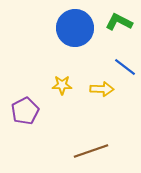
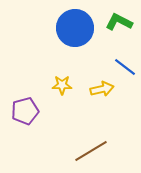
yellow arrow: rotated 15 degrees counterclockwise
purple pentagon: rotated 12 degrees clockwise
brown line: rotated 12 degrees counterclockwise
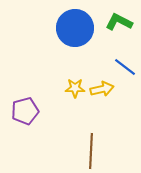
yellow star: moved 13 px right, 3 px down
brown line: rotated 56 degrees counterclockwise
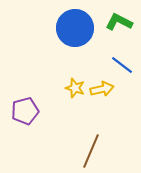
blue line: moved 3 px left, 2 px up
yellow star: rotated 18 degrees clockwise
brown line: rotated 20 degrees clockwise
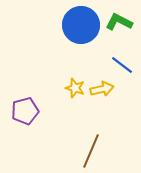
blue circle: moved 6 px right, 3 px up
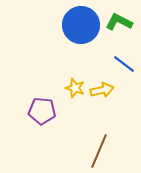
blue line: moved 2 px right, 1 px up
yellow arrow: moved 1 px down
purple pentagon: moved 17 px right; rotated 20 degrees clockwise
brown line: moved 8 px right
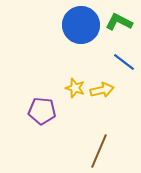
blue line: moved 2 px up
